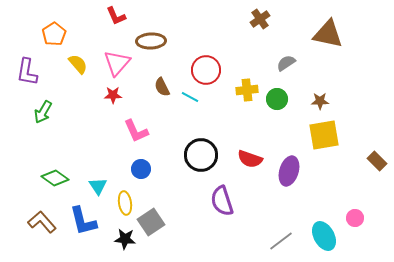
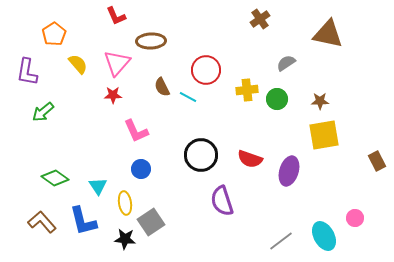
cyan line: moved 2 px left
green arrow: rotated 20 degrees clockwise
brown rectangle: rotated 18 degrees clockwise
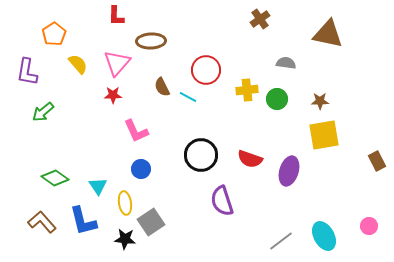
red L-shape: rotated 25 degrees clockwise
gray semicircle: rotated 42 degrees clockwise
pink circle: moved 14 px right, 8 px down
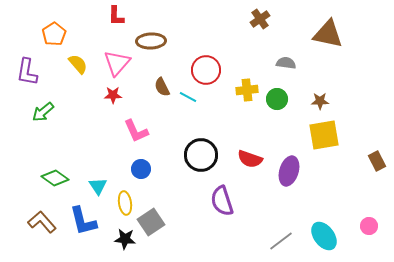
cyan ellipse: rotated 8 degrees counterclockwise
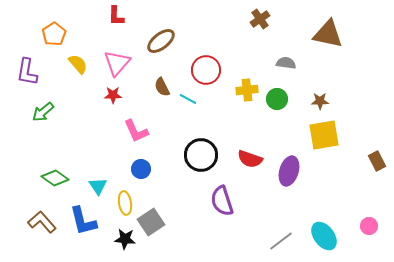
brown ellipse: moved 10 px right; rotated 36 degrees counterclockwise
cyan line: moved 2 px down
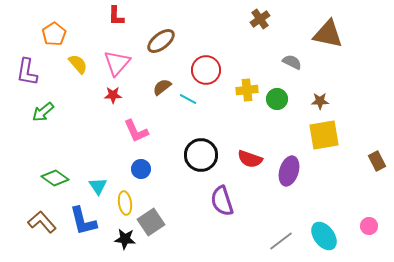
gray semicircle: moved 6 px right, 1 px up; rotated 18 degrees clockwise
brown semicircle: rotated 78 degrees clockwise
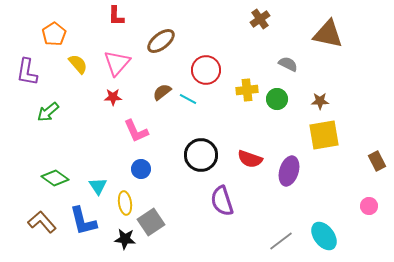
gray semicircle: moved 4 px left, 2 px down
brown semicircle: moved 5 px down
red star: moved 2 px down
green arrow: moved 5 px right
pink circle: moved 20 px up
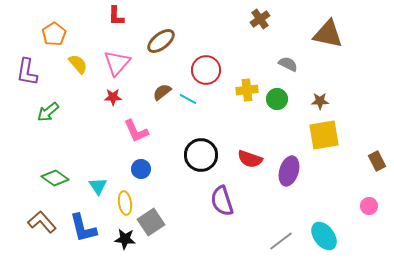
blue L-shape: moved 7 px down
